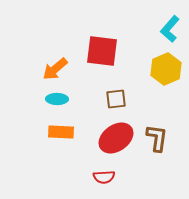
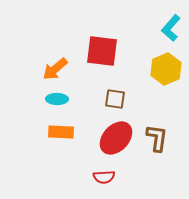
cyan L-shape: moved 1 px right, 1 px up
brown square: moved 1 px left; rotated 15 degrees clockwise
red ellipse: rotated 12 degrees counterclockwise
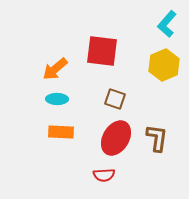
cyan L-shape: moved 4 px left, 4 px up
yellow hexagon: moved 2 px left, 4 px up
brown square: rotated 10 degrees clockwise
red ellipse: rotated 12 degrees counterclockwise
red semicircle: moved 2 px up
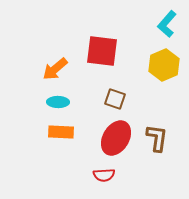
cyan ellipse: moved 1 px right, 3 px down
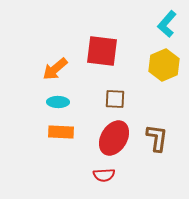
brown square: rotated 15 degrees counterclockwise
red ellipse: moved 2 px left
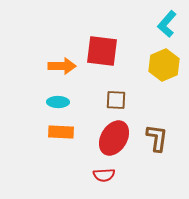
orange arrow: moved 7 px right, 3 px up; rotated 140 degrees counterclockwise
brown square: moved 1 px right, 1 px down
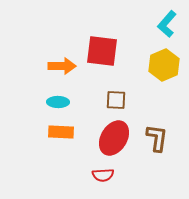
red semicircle: moved 1 px left
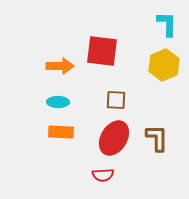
cyan L-shape: rotated 140 degrees clockwise
orange arrow: moved 2 px left
brown L-shape: rotated 8 degrees counterclockwise
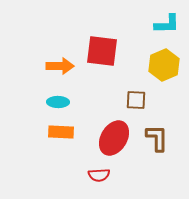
cyan L-shape: rotated 88 degrees clockwise
brown square: moved 20 px right
red semicircle: moved 4 px left
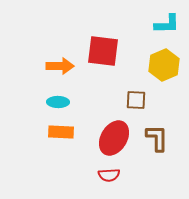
red square: moved 1 px right
red semicircle: moved 10 px right
